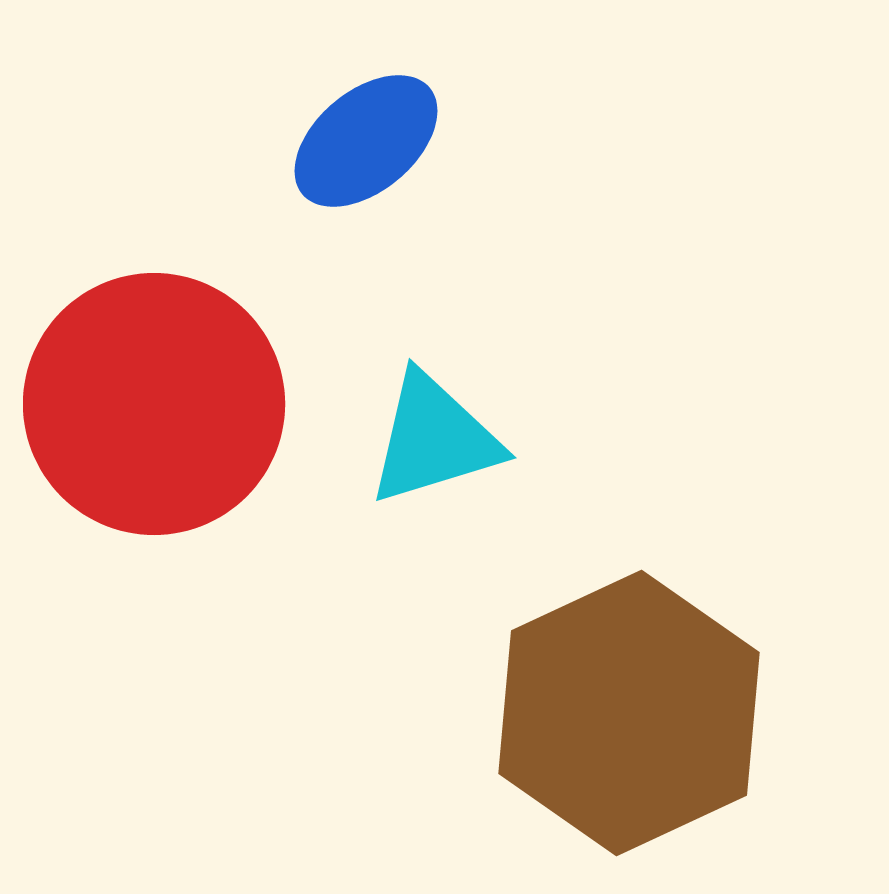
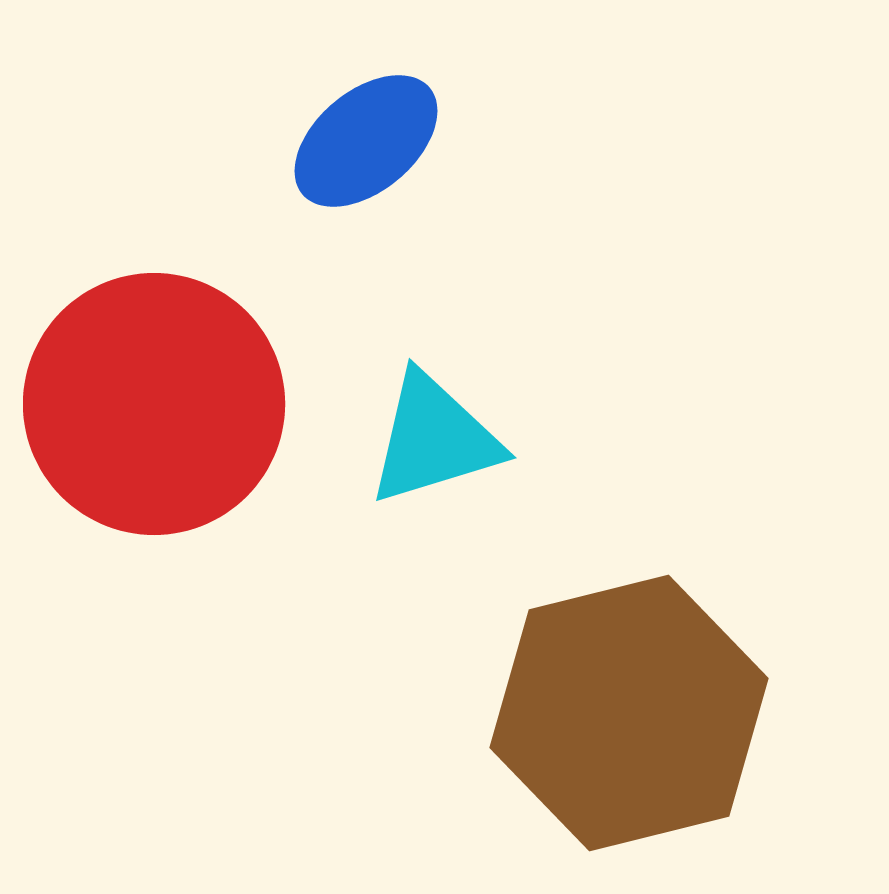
brown hexagon: rotated 11 degrees clockwise
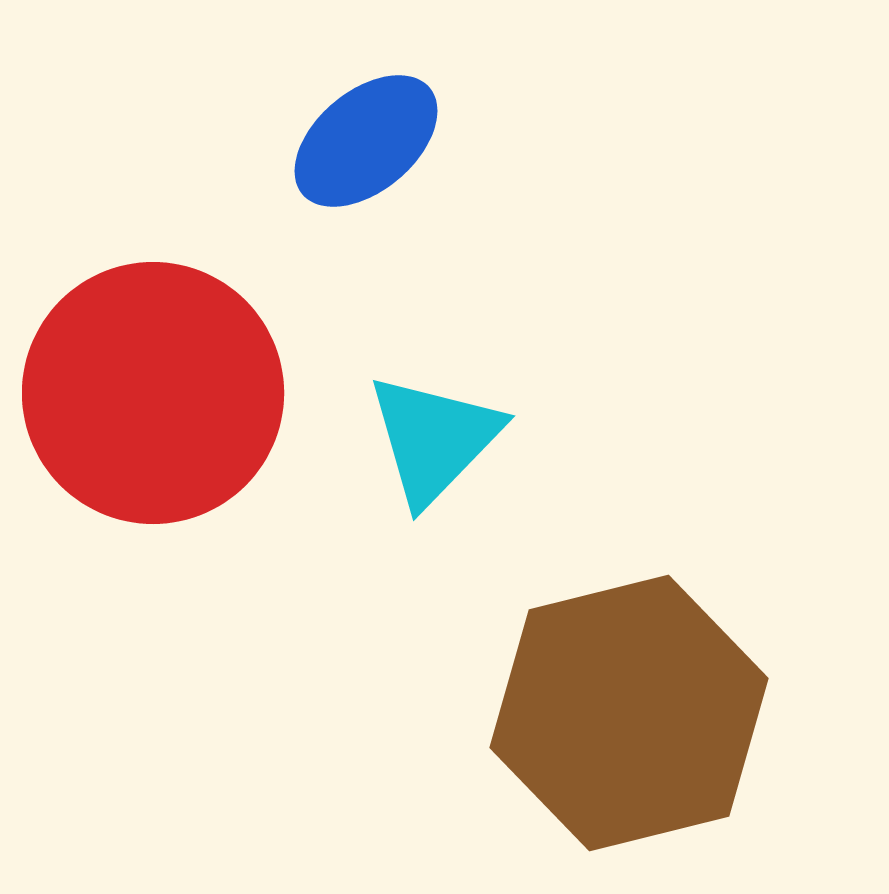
red circle: moved 1 px left, 11 px up
cyan triangle: rotated 29 degrees counterclockwise
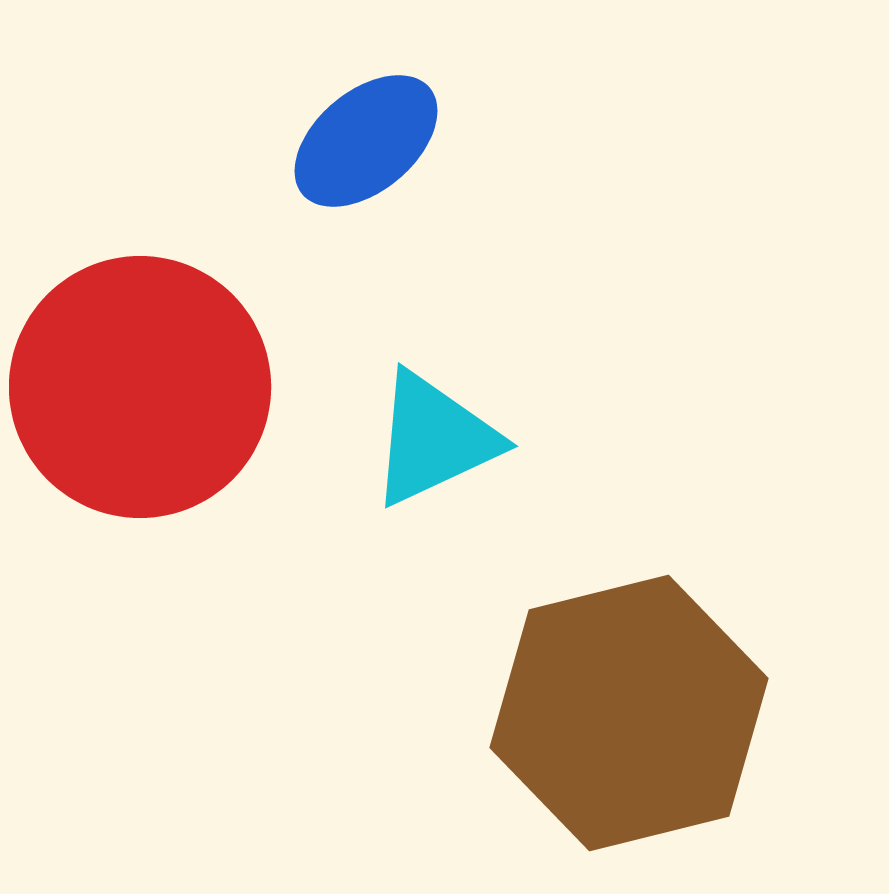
red circle: moved 13 px left, 6 px up
cyan triangle: rotated 21 degrees clockwise
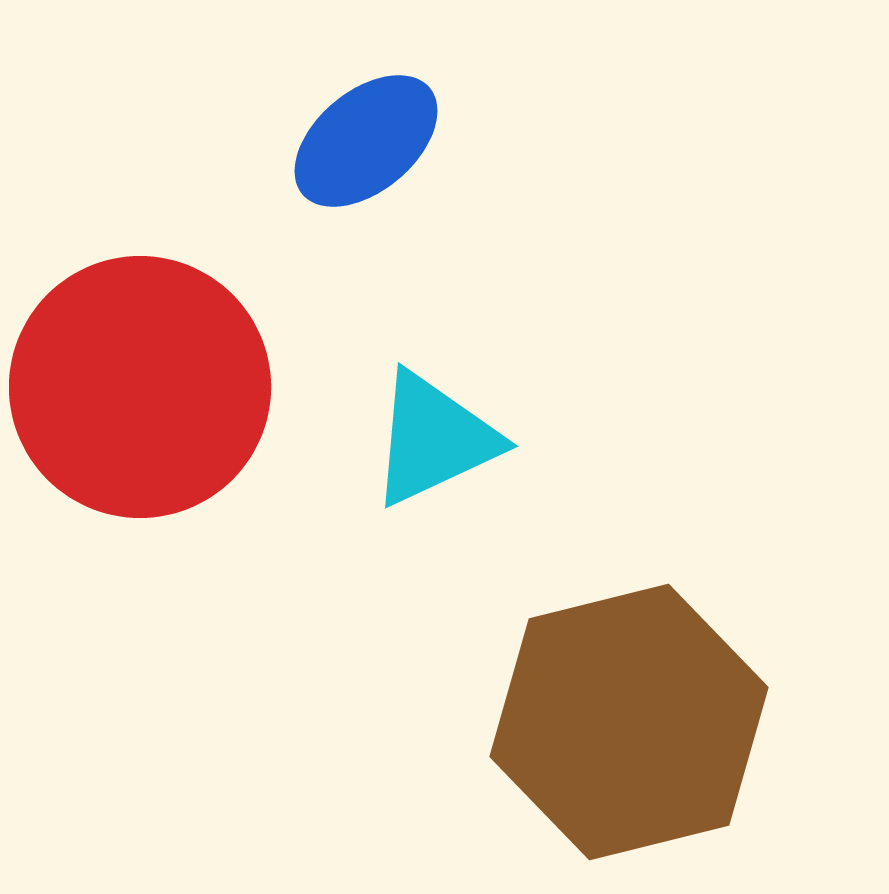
brown hexagon: moved 9 px down
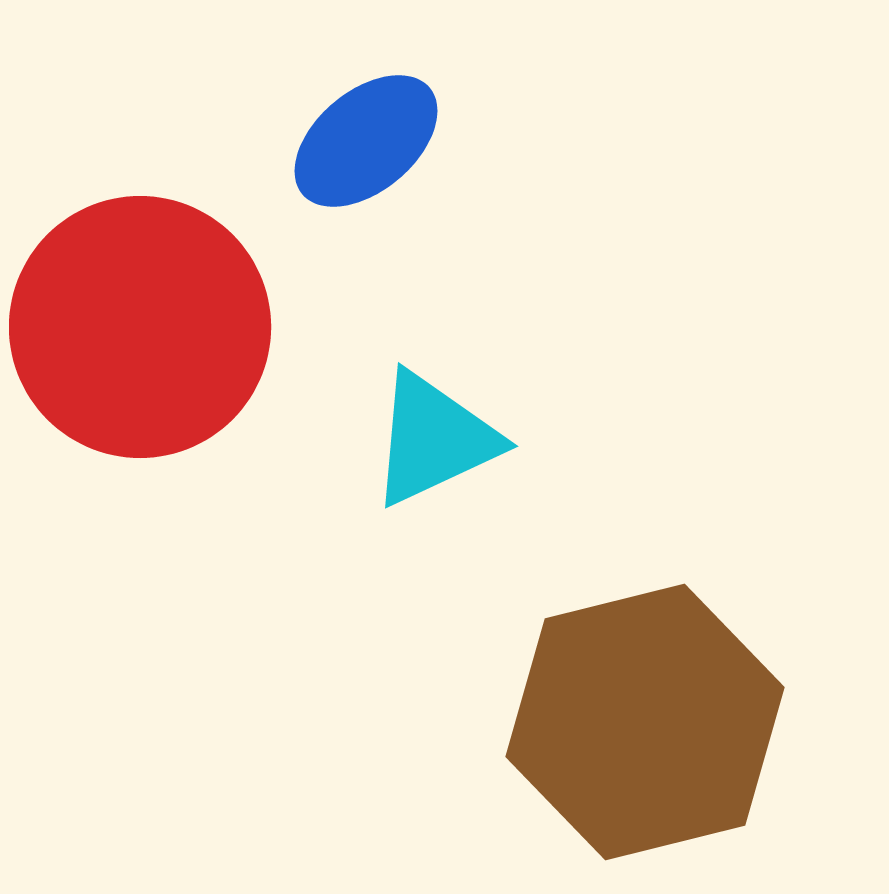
red circle: moved 60 px up
brown hexagon: moved 16 px right
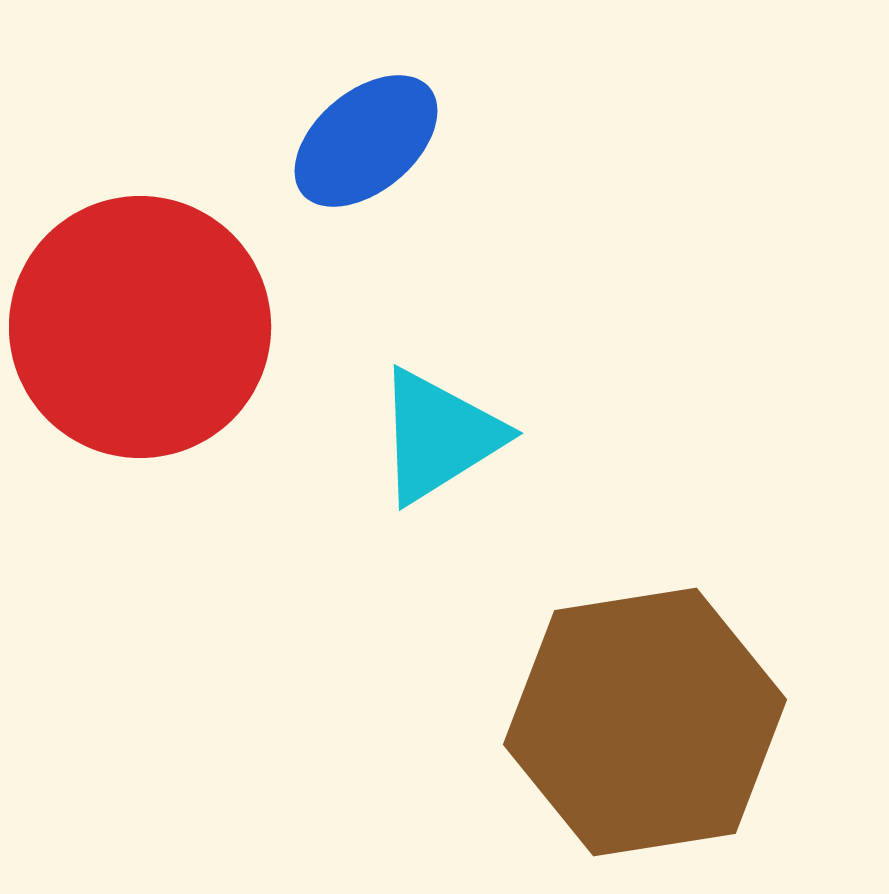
cyan triangle: moved 5 px right, 3 px up; rotated 7 degrees counterclockwise
brown hexagon: rotated 5 degrees clockwise
